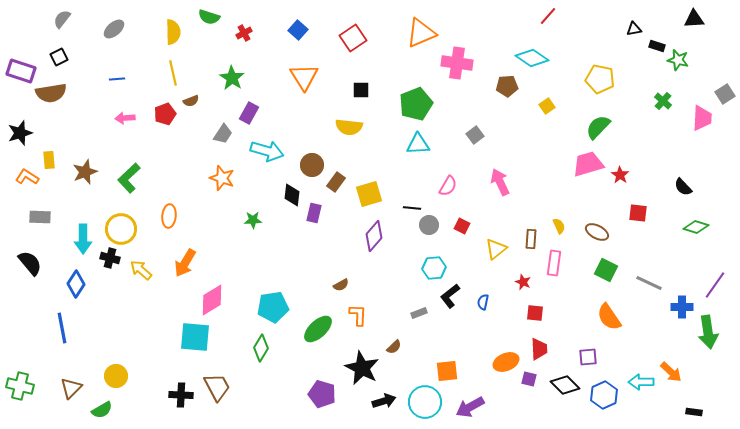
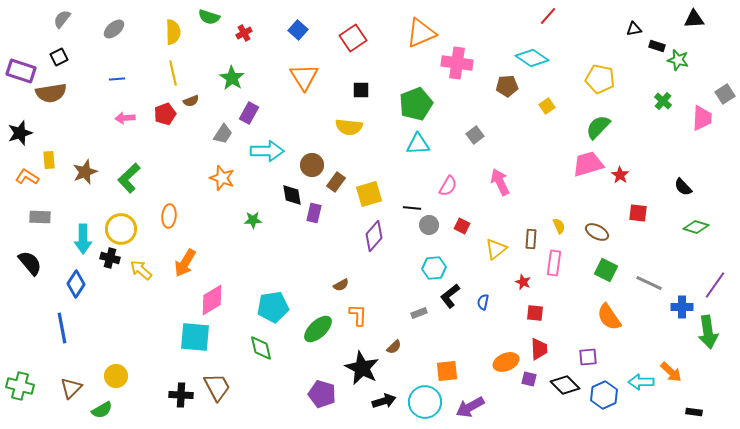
cyan arrow at (267, 151): rotated 16 degrees counterclockwise
black diamond at (292, 195): rotated 15 degrees counterclockwise
green diamond at (261, 348): rotated 44 degrees counterclockwise
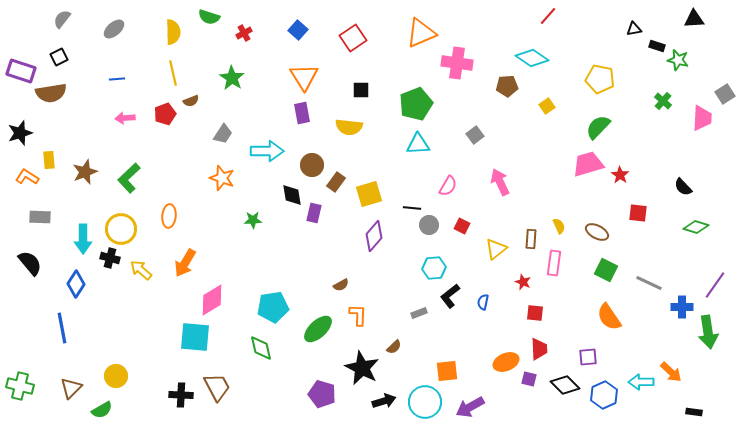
purple rectangle at (249, 113): moved 53 px right; rotated 40 degrees counterclockwise
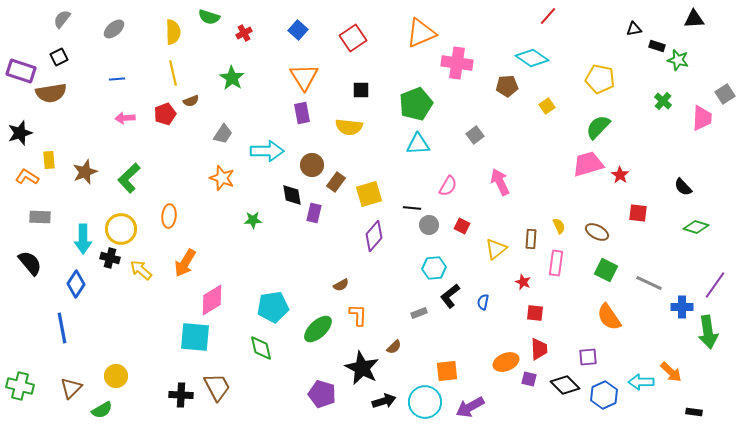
pink rectangle at (554, 263): moved 2 px right
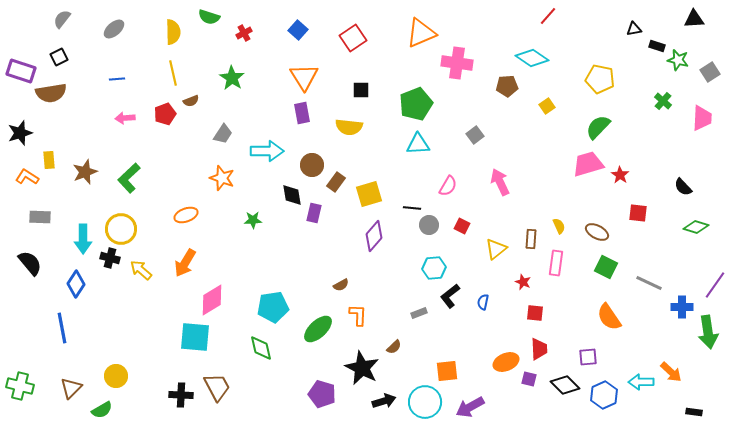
gray square at (725, 94): moved 15 px left, 22 px up
orange ellipse at (169, 216): moved 17 px right, 1 px up; rotated 65 degrees clockwise
green square at (606, 270): moved 3 px up
